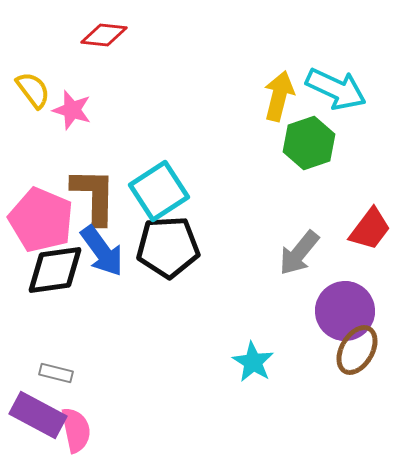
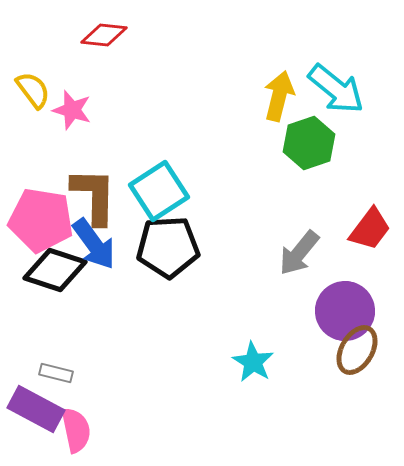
cyan arrow: rotated 14 degrees clockwise
pink pentagon: rotated 14 degrees counterclockwise
blue arrow: moved 8 px left, 7 px up
black diamond: rotated 26 degrees clockwise
purple rectangle: moved 2 px left, 6 px up
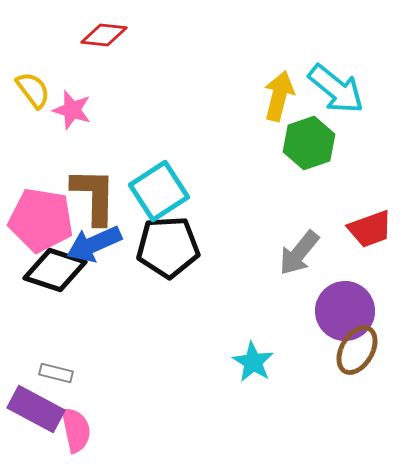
red trapezoid: rotated 33 degrees clockwise
blue arrow: rotated 102 degrees clockwise
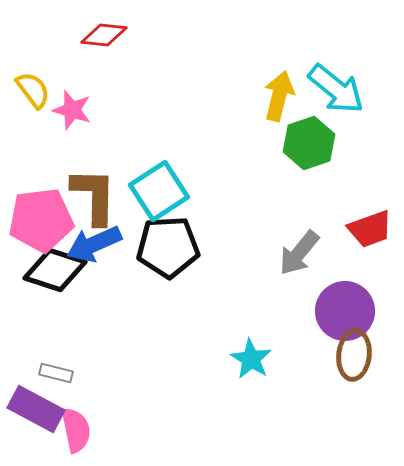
pink pentagon: rotated 16 degrees counterclockwise
brown ellipse: moved 3 px left, 5 px down; rotated 24 degrees counterclockwise
cyan star: moved 2 px left, 3 px up
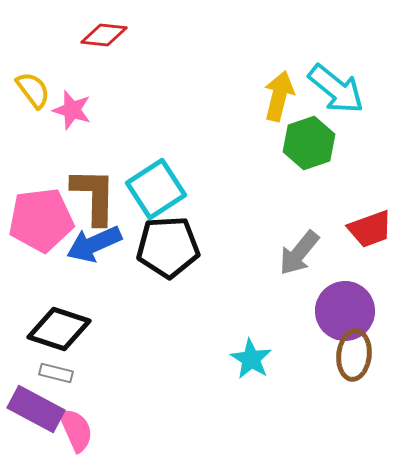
cyan square: moved 3 px left, 2 px up
black diamond: moved 4 px right, 59 px down
pink semicircle: rotated 12 degrees counterclockwise
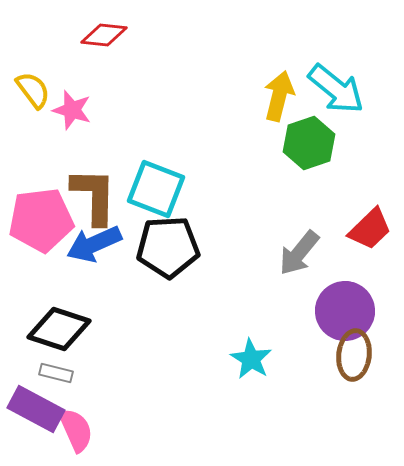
cyan square: rotated 36 degrees counterclockwise
red trapezoid: rotated 24 degrees counterclockwise
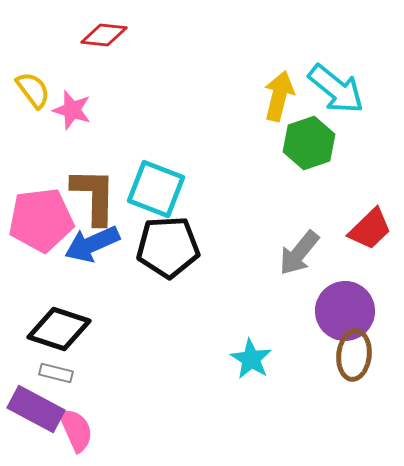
blue arrow: moved 2 px left
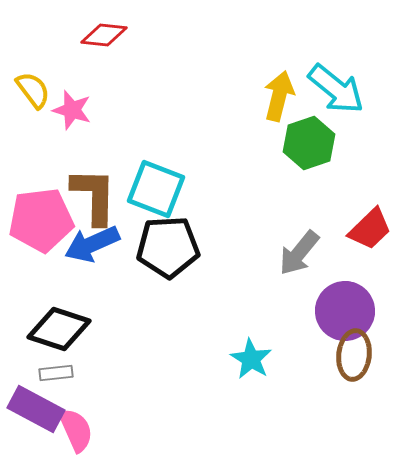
gray rectangle: rotated 20 degrees counterclockwise
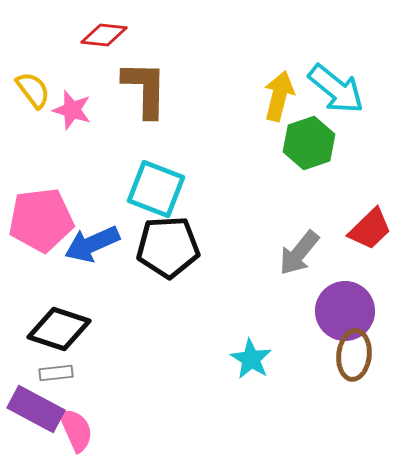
brown L-shape: moved 51 px right, 107 px up
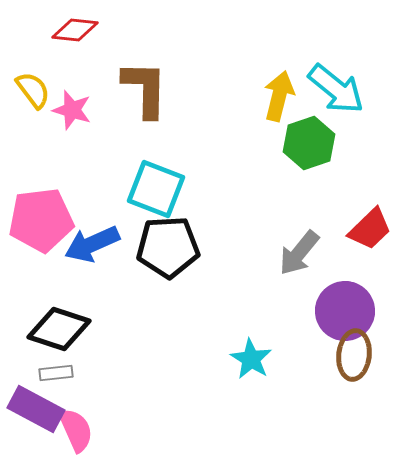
red diamond: moved 29 px left, 5 px up
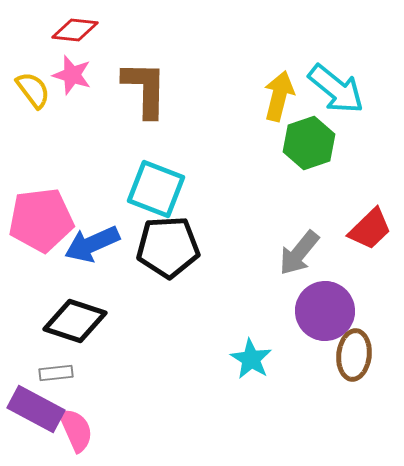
pink star: moved 35 px up
purple circle: moved 20 px left
black diamond: moved 16 px right, 8 px up
